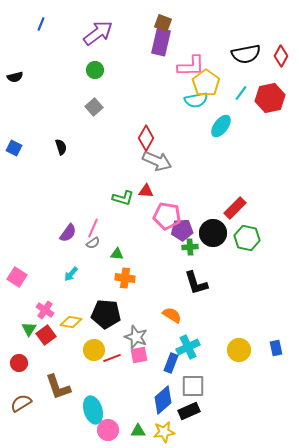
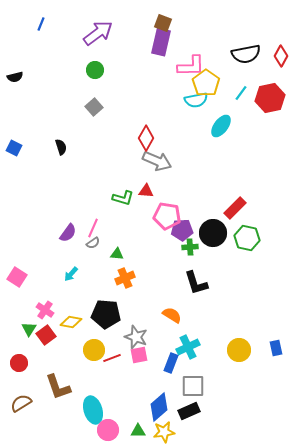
orange cross at (125, 278): rotated 30 degrees counterclockwise
blue diamond at (163, 400): moved 4 px left, 7 px down
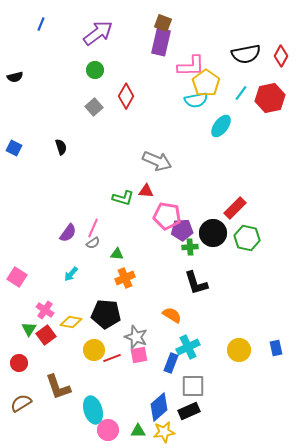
red diamond at (146, 138): moved 20 px left, 42 px up
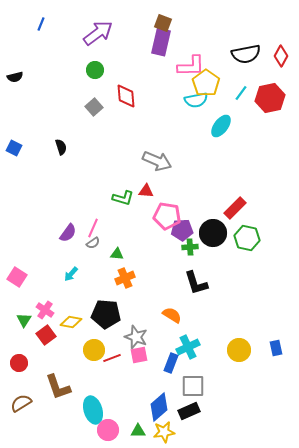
red diamond at (126, 96): rotated 35 degrees counterclockwise
green triangle at (29, 329): moved 5 px left, 9 px up
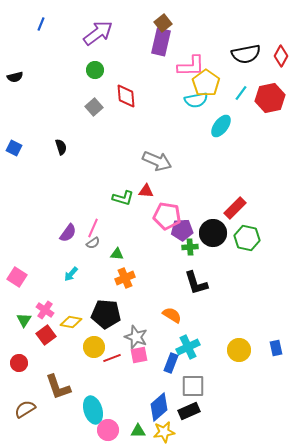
brown square at (163, 23): rotated 30 degrees clockwise
yellow circle at (94, 350): moved 3 px up
brown semicircle at (21, 403): moved 4 px right, 6 px down
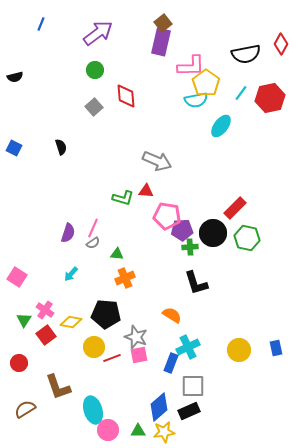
red diamond at (281, 56): moved 12 px up
purple semicircle at (68, 233): rotated 18 degrees counterclockwise
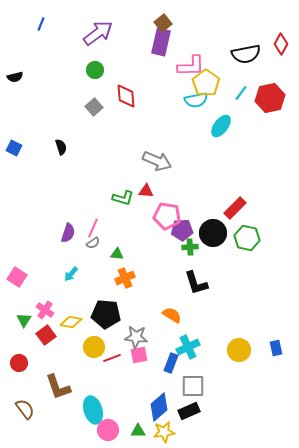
gray star at (136, 337): rotated 15 degrees counterclockwise
brown semicircle at (25, 409): rotated 85 degrees clockwise
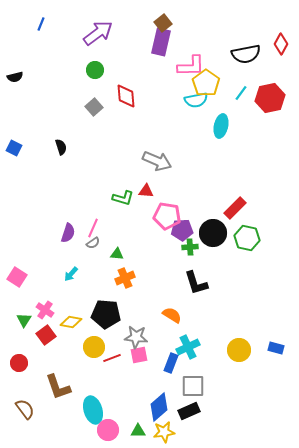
cyan ellipse at (221, 126): rotated 25 degrees counterclockwise
blue rectangle at (276, 348): rotated 63 degrees counterclockwise
